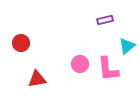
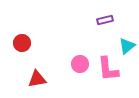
red circle: moved 1 px right
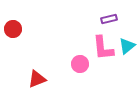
purple rectangle: moved 4 px right, 1 px up
red circle: moved 9 px left, 14 px up
pink L-shape: moved 5 px left, 21 px up
red triangle: rotated 12 degrees counterclockwise
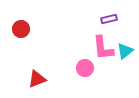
red circle: moved 8 px right
cyan triangle: moved 2 px left, 5 px down
pink circle: moved 5 px right, 4 px down
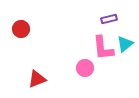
cyan triangle: moved 7 px up
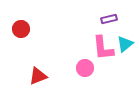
red triangle: moved 1 px right, 3 px up
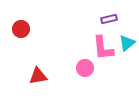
cyan triangle: moved 2 px right, 1 px up
red triangle: rotated 12 degrees clockwise
